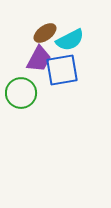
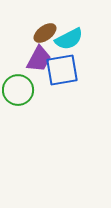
cyan semicircle: moved 1 px left, 1 px up
green circle: moved 3 px left, 3 px up
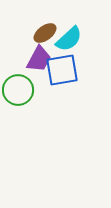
cyan semicircle: rotated 16 degrees counterclockwise
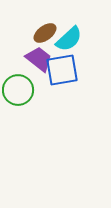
purple trapezoid: rotated 80 degrees counterclockwise
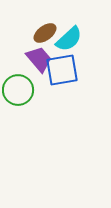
purple trapezoid: rotated 12 degrees clockwise
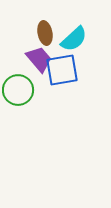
brown ellipse: rotated 65 degrees counterclockwise
cyan semicircle: moved 5 px right
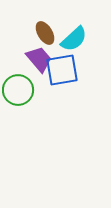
brown ellipse: rotated 20 degrees counterclockwise
